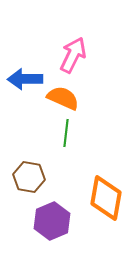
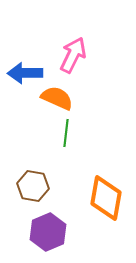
blue arrow: moved 6 px up
orange semicircle: moved 6 px left
brown hexagon: moved 4 px right, 9 px down
purple hexagon: moved 4 px left, 11 px down
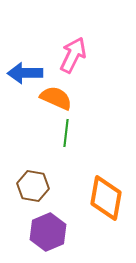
orange semicircle: moved 1 px left
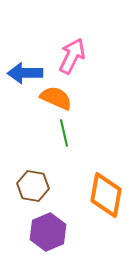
pink arrow: moved 1 px left, 1 px down
green line: moved 2 px left; rotated 20 degrees counterclockwise
orange diamond: moved 3 px up
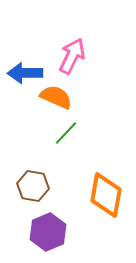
orange semicircle: moved 1 px up
green line: moved 2 px right; rotated 56 degrees clockwise
